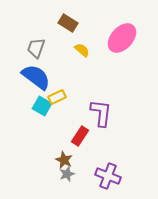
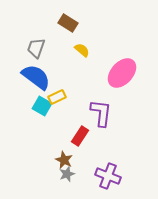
pink ellipse: moved 35 px down
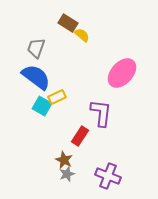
yellow semicircle: moved 15 px up
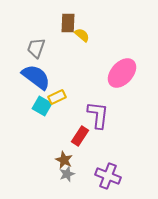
brown rectangle: rotated 60 degrees clockwise
purple L-shape: moved 3 px left, 2 px down
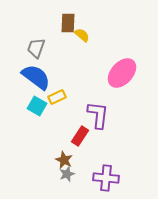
cyan square: moved 5 px left
purple cross: moved 2 px left, 2 px down; rotated 15 degrees counterclockwise
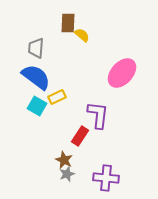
gray trapezoid: rotated 15 degrees counterclockwise
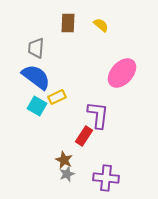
yellow semicircle: moved 19 px right, 10 px up
red rectangle: moved 4 px right
